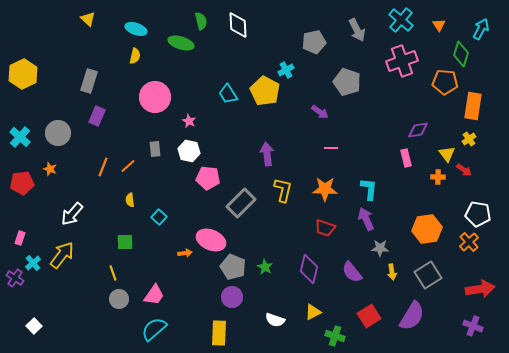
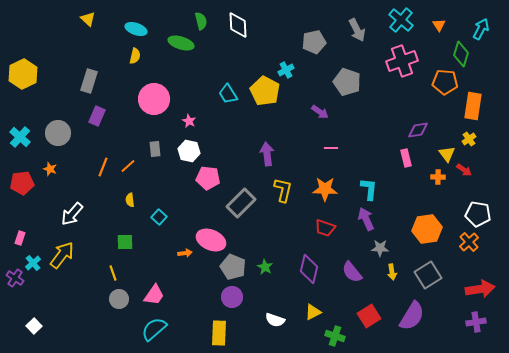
pink circle at (155, 97): moved 1 px left, 2 px down
purple cross at (473, 326): moved 3 px right, 4 px up; rotated 30 degrees counterclockwise
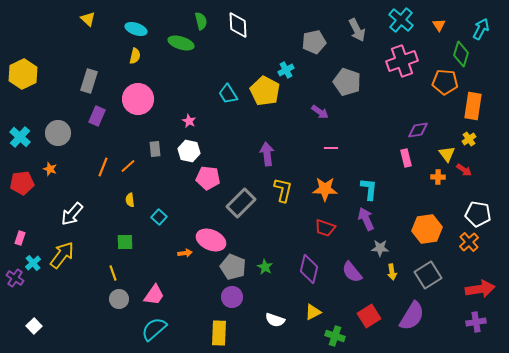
pink circle at (154, 99): moved 16 px left
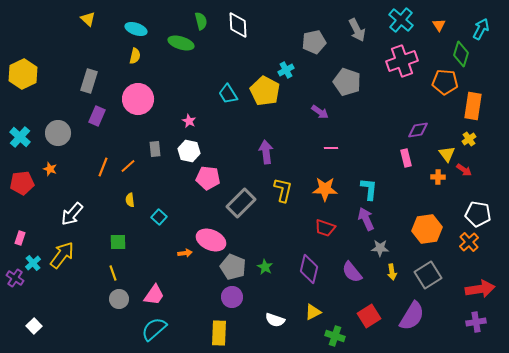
purple arrow at (267, 154): moved 1 px left, 2 px up
green square at (125, 242): moved 7 px left
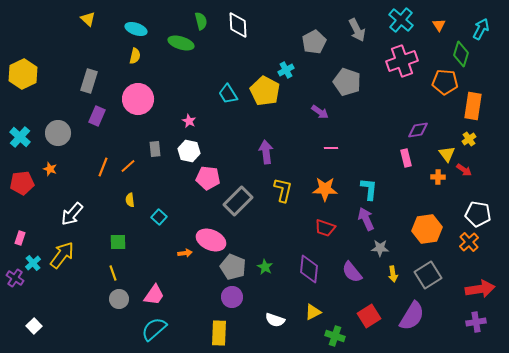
gray pentagon at (314, 42): rotated 15 degrees counterclockwise
gray rectangle at (241, 203): moved 3 px left, 2 px up
purple diamond at (309, 269): rotated 8 degrees counterclockwise
yellow arrow at (392, 272): moved 1 px right, 2 px down
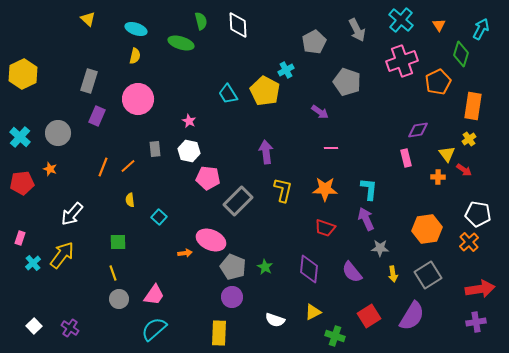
orange pentagon at (445, 82): moved 7 px left; rotated 30 degrees counterclockwise
purple cross at (15, 278): moved 55 px right, 50 px down
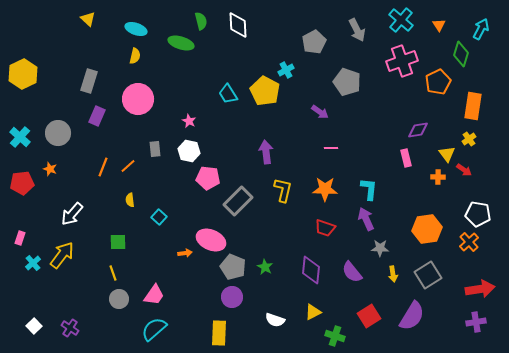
purple diamond at (309, 269): moved 2 px right, 1 px down
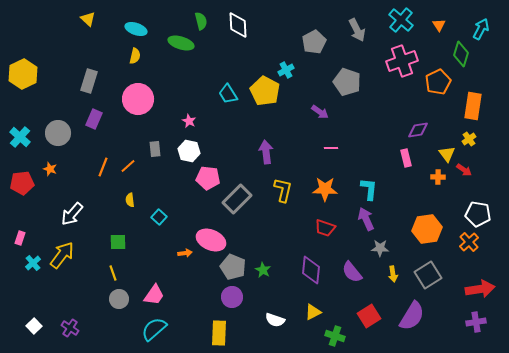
purple rectangle at (97, 116): moved 3 px left, 3 px down
gray rectangle at (238, 201): moved 1 px left, 2 px up
green star at (265, 267): moved 2 px left, 3 px down
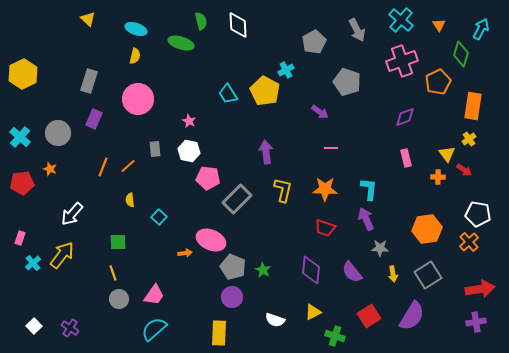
purple diamond at (418, 130): moved 13 px left, 13 px up; rotated 10 degrees counterclockwise
